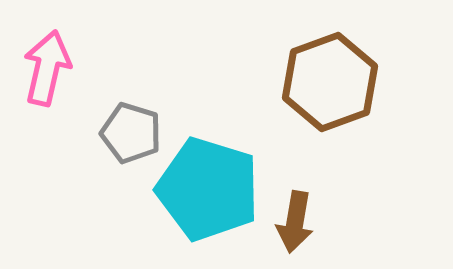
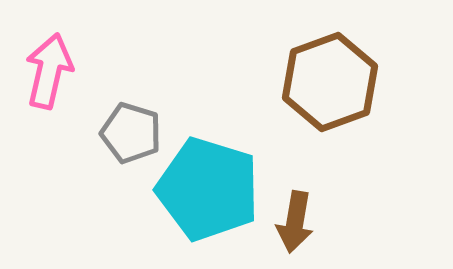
pink arrow: moved 2 px right, 3 px down
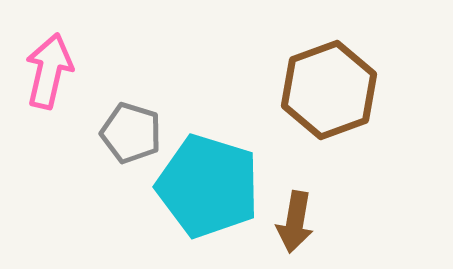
brown hexagon: moved 1 px left, 8 px down
cyan pentagon: moved 3 px up
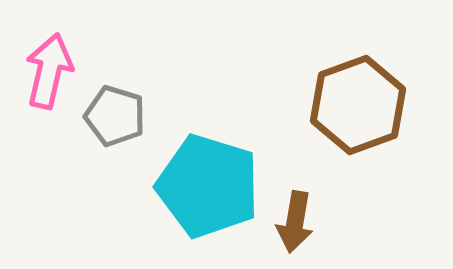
brown hexagon: moved 29 px right, 15 px down
gray pentagon: moved 16 px left, 17 px up
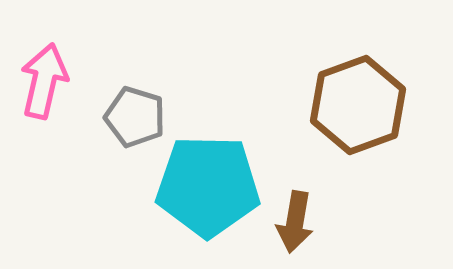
pink arrow: moved 5 px left, 10 px down
gray pentagon: moved 20 px right, 1 px down
cyan pentagon: rotated 16 degrees counterclockwise
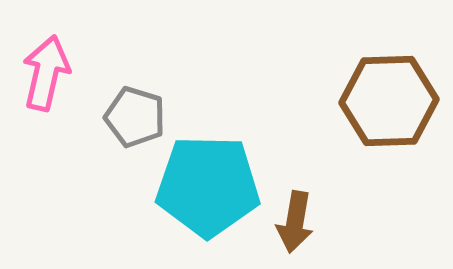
pink arrow: moved 2 px right, 8 px up
brown hexagon: moved 31 px right, 4 px up; rotated 18 degrees clockwise
